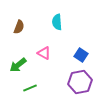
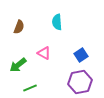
blue square: rotated 24 degrees clockwise
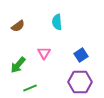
brown semicircle: moved 1 px left, 1 px up; rotated 32 degrees clockwise
pink triangle: rotated 32 degrees clockwise
green arrow: rotated 12 degrees counterclockwise
purple hexagon: rotated 10 degrees clockwise
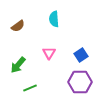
cyan semicircle: moved 3 px left, 3 px up
pink triangle: moved 5 px right
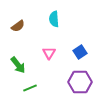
blue square: moved 1 px left, 3 px up
green arrow: rotated 78 degrees counterclockwise
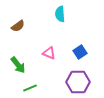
cyan semicircle: moved 6 px right, 5 px up
pink triangle: rotated 40 degrees counterclockwise
purple hexagon: moved 2 px left
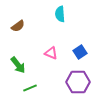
pink triangle: moved 2 px right
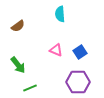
pink triangle: moved 5 px right, 3 px up
